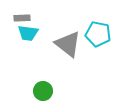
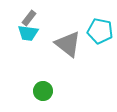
gray rectangle: moved 7 px right; rotated 49 degrees counterclockwise
cyan pentagon: moved 2 px right, 3 px up
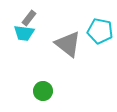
cyan trapezoid: moved 4 px left
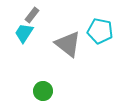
gray rectangle: moved 3 px right, 3 px up
cyan trapezoid: rotated 115 degrees clockwise
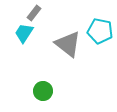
gray rectangle: moved 2 px right, 2 px up
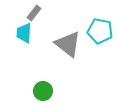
cyan trapezoid: rotated 30 degrees counterclockwise
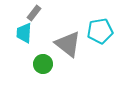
cyan pentagon: rotated 20 degrees counterclockwise
green circle: moved 27 px up
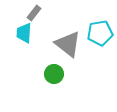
cyan pentagon: moved 2 px down
green circle: moved 11 px right, 10 px down
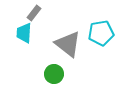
cyan pentagon: moved 1 px right
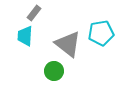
cyan trapezoid: moved 1 px right, 3 px down
green circle: moved 3 px up
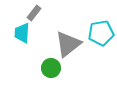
cyan trapezoid: moved 3 px left, 3 px up
gray triangle: rotated 44 degrees clockwise
green circle: moved 3 px left, 3 px up
